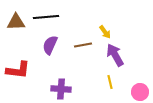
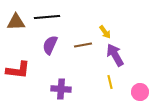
black line: moved 1 px right
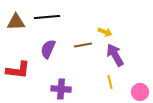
yellow arrow: rotated 32 degrees counterclockwise
purple semicircle: moved 2 px left, 4 px down
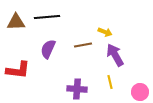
purple cross: moved 16 px right
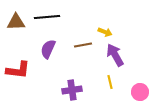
purple cross: moved 5 px left, 1 px down; rotated 12 degrees counterclockwise
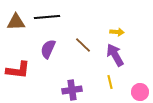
yellow arrow: moved 12 px right; rotated 16 degrees counterclockwise
brown line: rotated 54 degrees clockwise
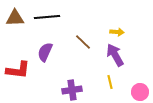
brown triangle: moved 1 px left, 4 px up
brown line: moved 3 px up
purple semicircle: moved 3 px left, 3 px down
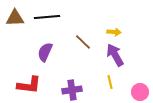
yellow arrow: moved 3 px left
red L-shape: moved 11 px right, 15 px down
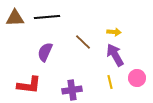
pink circle: moved 3 px left, 14 px up
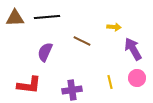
yellow arrow: moved 5 px up
brown line: moved 1 px left, 1 px up; rotated 18 degrees counterclockwise
purple arrow: moved 18 px right, 6 px up
